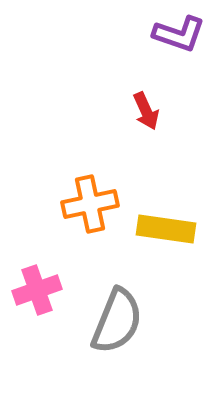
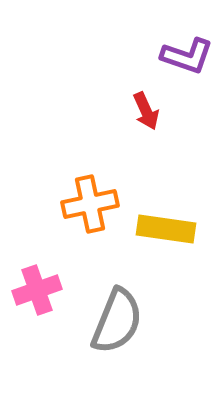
purple L-shape: moved 8 px right, 22 px down
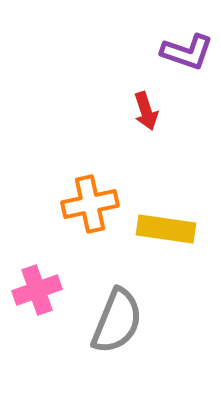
purple L-shape: moved 4 px up
red arrow: rotated 6 degrees clockwise
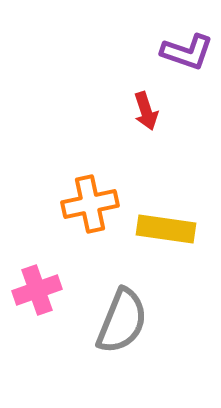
gray semicircle: moved 5 px right
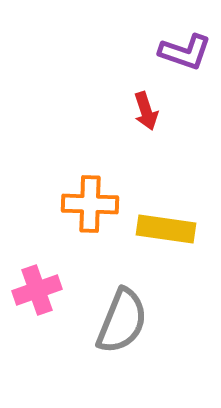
purple L-shape: moved 2 px left
orange cross: rotated 14 degrees clockwise
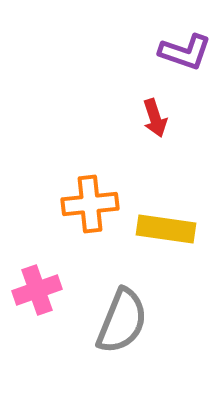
red arrow: moved 9 px right, 7 px down
orange cross: rotated 8 degrees counterclockwise
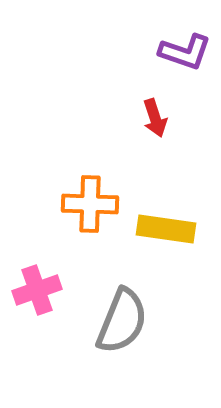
orange cross: rotated 8 degrees clockwise
